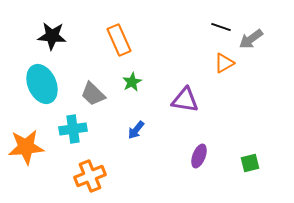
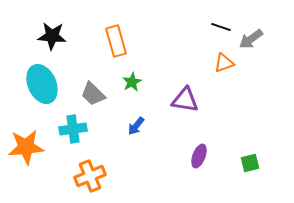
orange rectangle: moved 3 px left, 1 px down; rotated 8 degrees clockwise
orange triangle: rotated 10 degrees clockwise
blue arrow: moved 4 px up
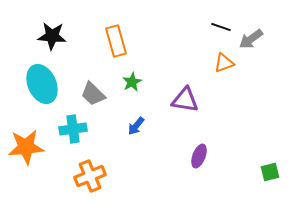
green square: moved 20 px right, 9 px down
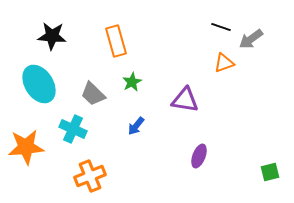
cyan ellipse: moved 3 px left; rotated 9 degrees counterclockwise
cyan cross: rotated 32 degrees clockwise
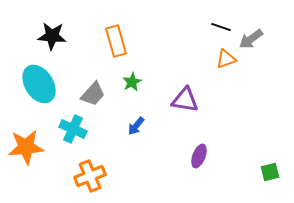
orange triangle: moved 2 px right, 4 px up
gray trapezoid: rotated 92 degrees counterclockwise
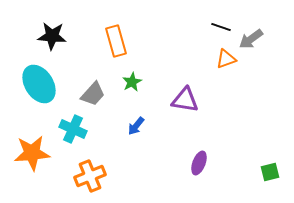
orange star: moved 6 px right, 6 px down
purple ellipse: moved 7 px down
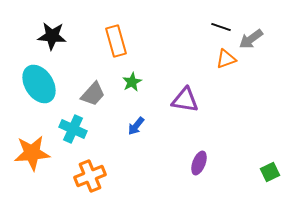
green square: rotated 12 degrees counterclockwise
